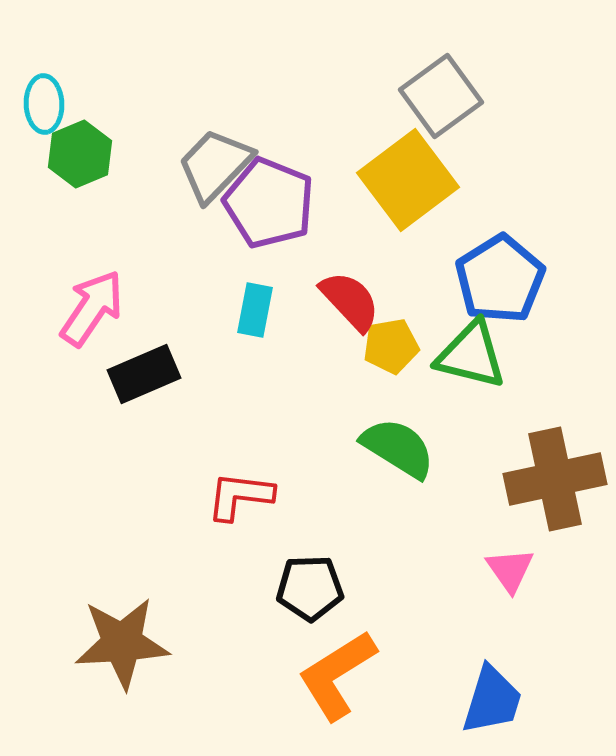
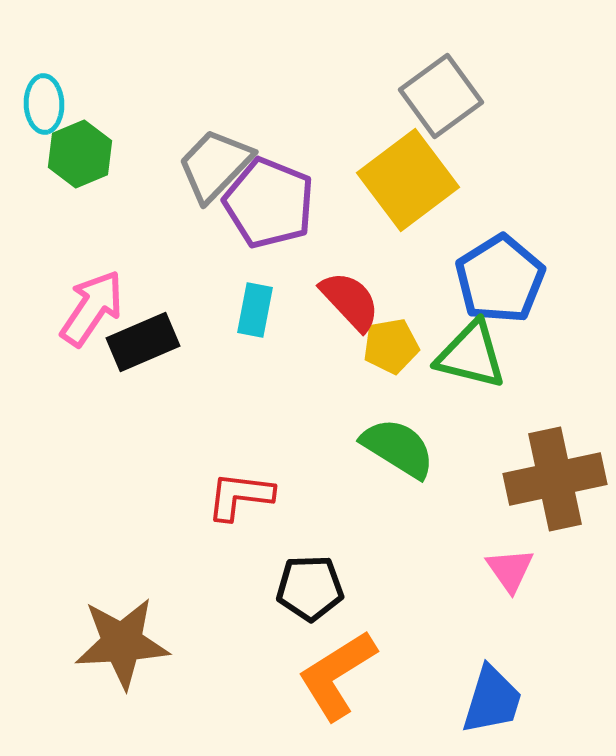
black rectangle: moved 1 px left, 32 px up
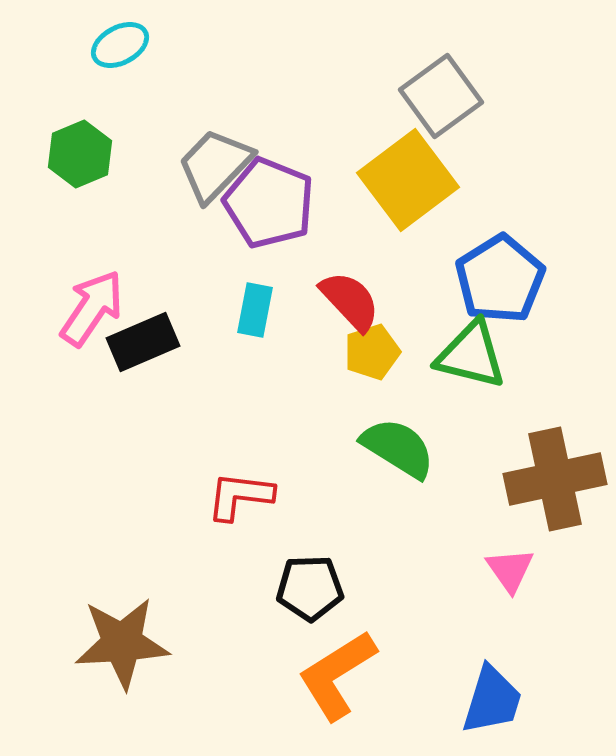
cyan ellipse: moved 76 px right, 59 px up; rotated 64 degrees clockwise
yellow pentagon: moved 19 px left, 6 px down; rotated 8 degrees counterclockwise
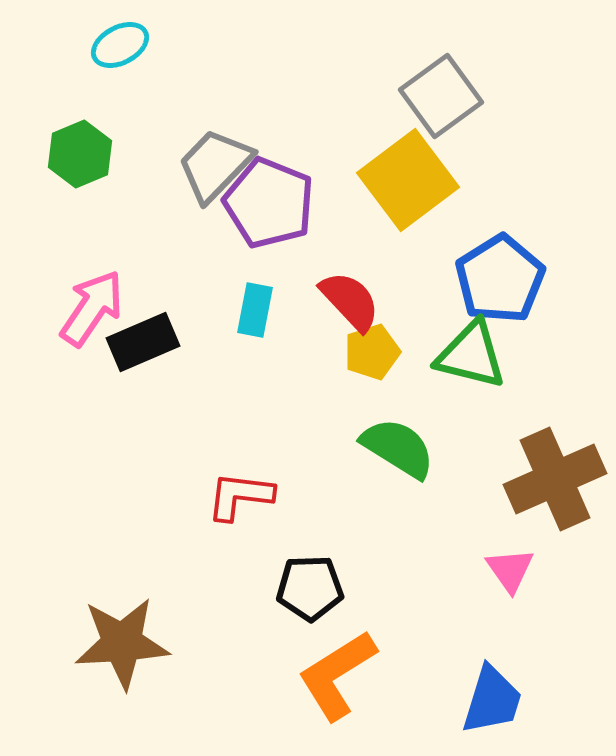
brown cross: rotated 12 degrees counterclockwise
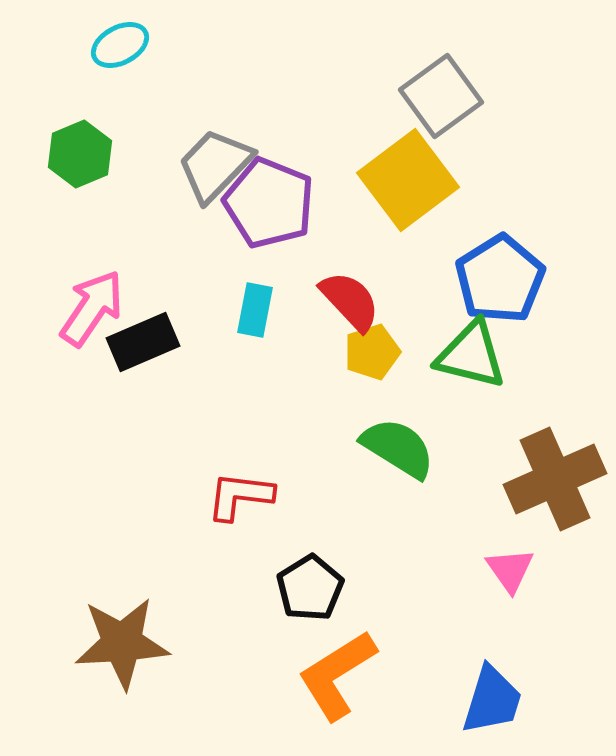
black pentagon: rotated 30 degrees counterclockwise
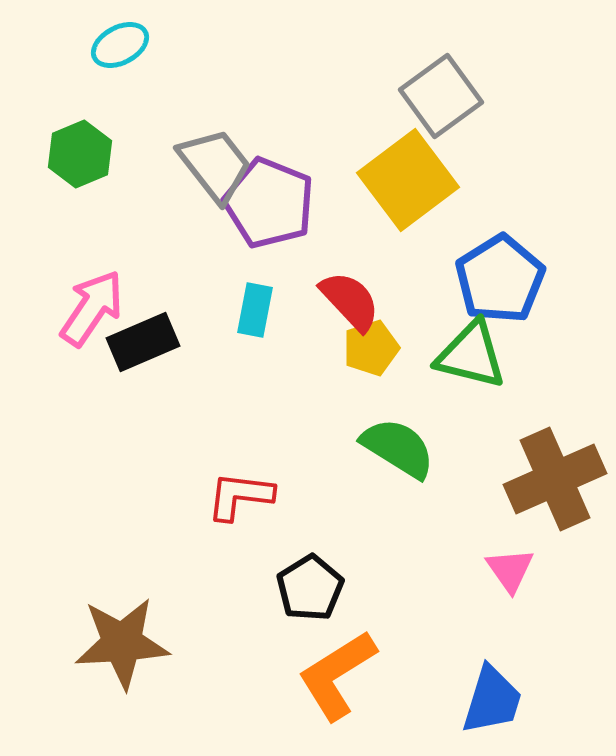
gray trapezoid: rotated 98 degrees clockwise
yellow pentagon: moved 1 px left, 4 px up
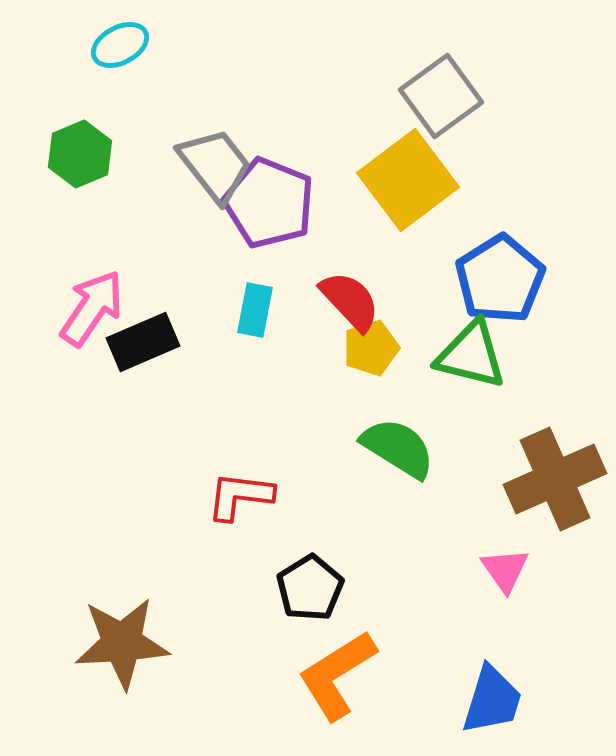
pink triangle: moved 5 px left
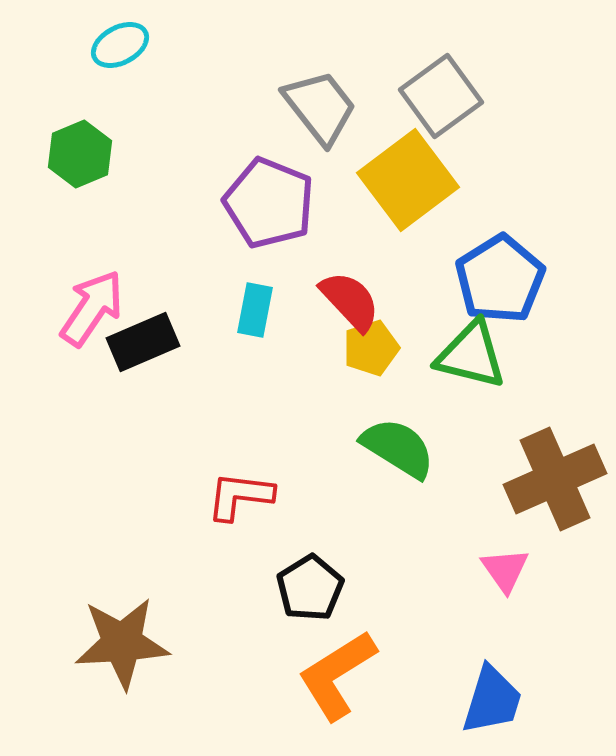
gray trapezoid: moved 105 px right, 58 px up
